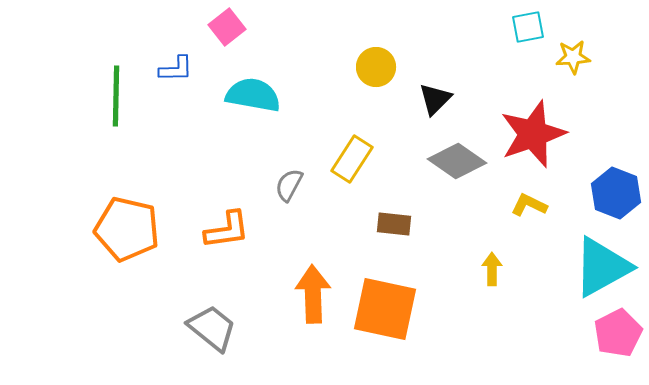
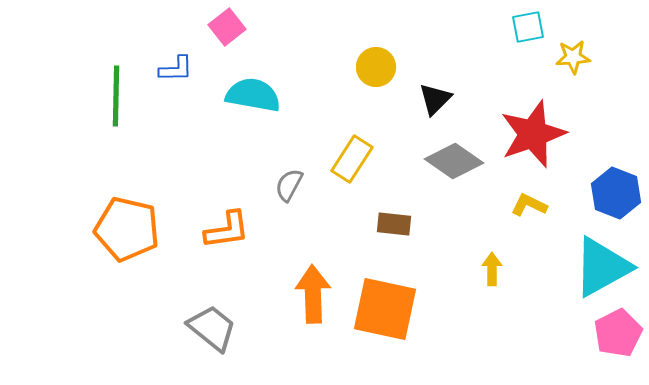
gray diamond: moved 3 px left
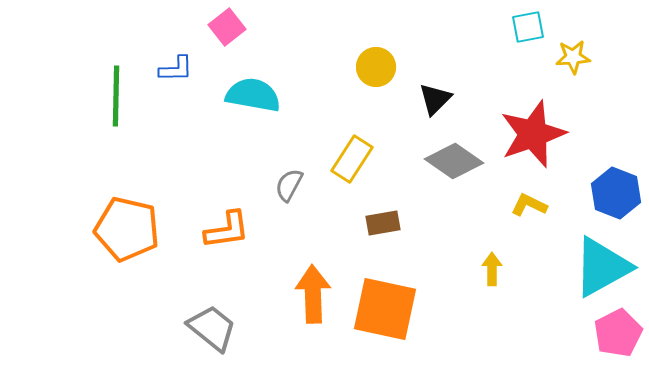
brown rectangle: moved 11 px left, 1 px up; rotated 16 degrees counterclockwise
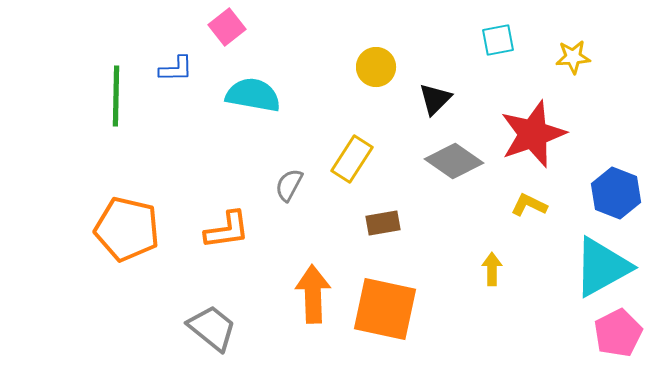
cyan square: moved 30 px left, 13 px down
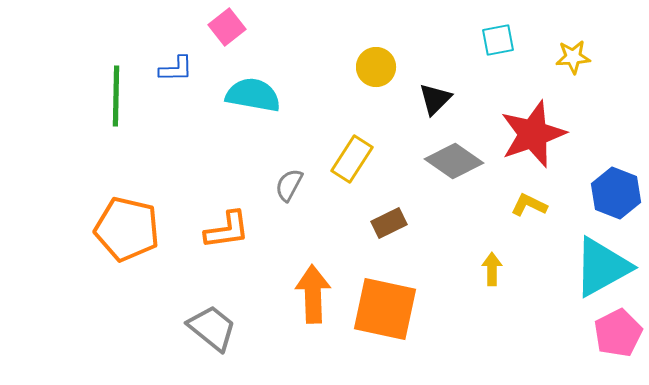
brown rectangle: moved 6 px right; rotated 16 degrees counterclockwise
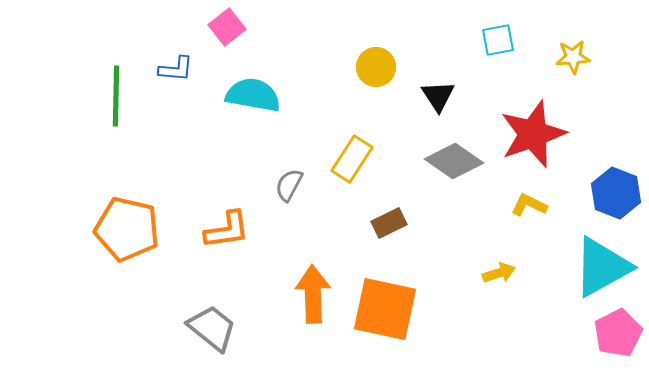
blue L-shape: rotated 6 degrees clockwise
black triangle: moved 3 px right, 3 px up; rotated 18 degrees counterclockwise
yellow arrow: moved 7 px right, 4 px down; rotated 72 degrees clockwise
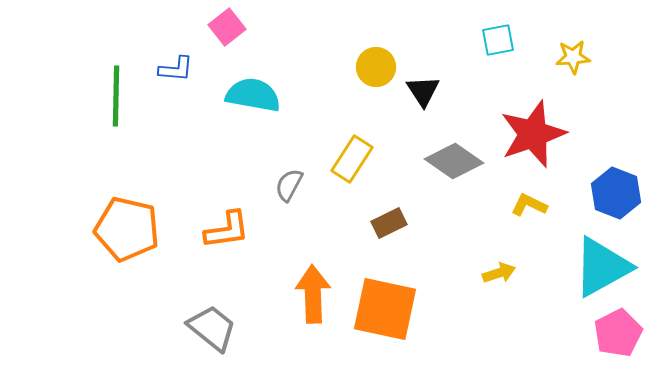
black triangle: moved 15 px left, 5 px up
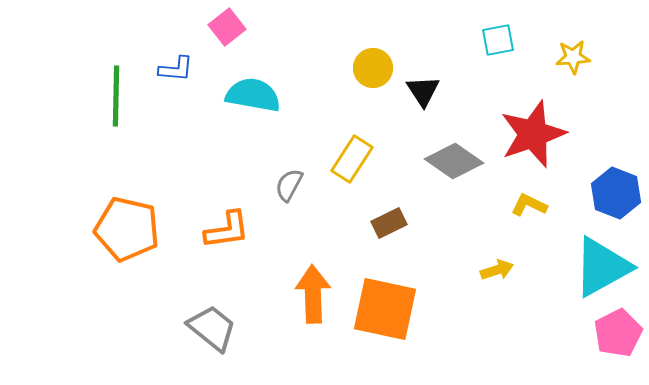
yellow circle: moved 3 px left, 1 px down
yellow arrow: moved 2 px left, 3 px up
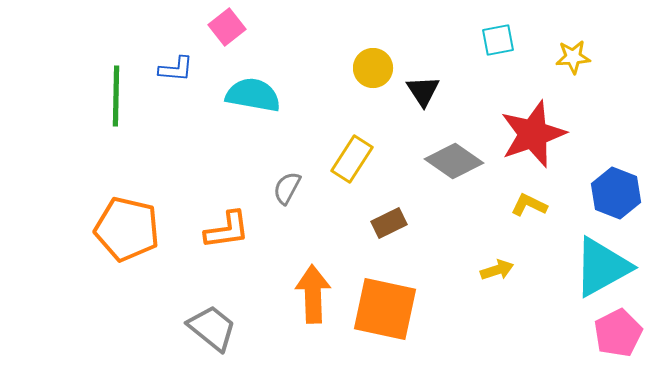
gray semicircle: moved 2 px left, 3 px down
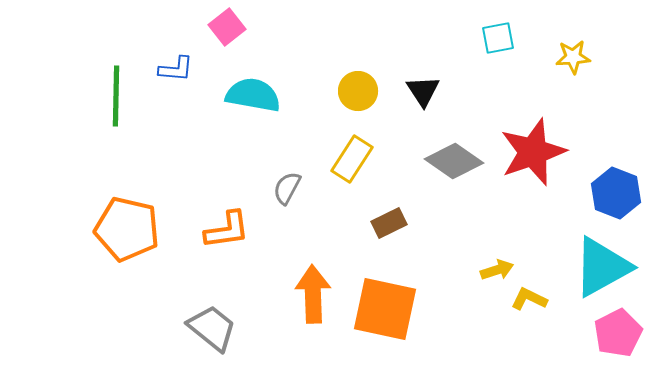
cyan square: moved 2 px up
yellow circle: moved 15 px left, 23 px down
red star: moved 18 px down
yellow L-shape: moved 94 px down
